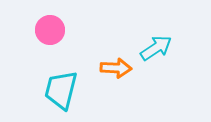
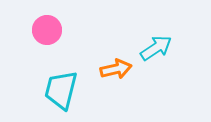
pink circle: moved 3 px left
orange arrow: moved 1 px down; rotated 16 degrees counterclockwise
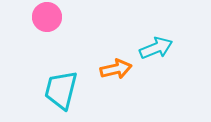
pink circle: moved 13 px up
cyan arrow: rotated 12 degrees clockwise
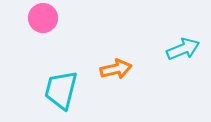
pink circle: moved 4 px left, 1 px down
cyan arrow: moved 27 px right, 1 px down
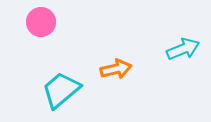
pink circle: moved 2 px left, 4 px down
cyan trapezoid: rotated 36 degrees clockwise
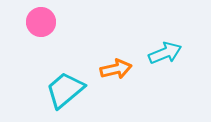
cyan arrow: moved 18 px left, 4 px down
cyan trapezoid: moved 4 px right
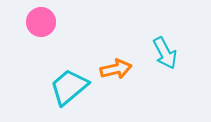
cyan arrow: rotated 84 degrees clockwise
cyan trapezoid: moved 4 px right, 3 px up
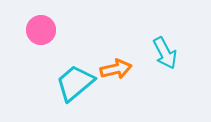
pink circle: moved 8 px down
cyan trapezoid: moved 6 px right, 4 px up
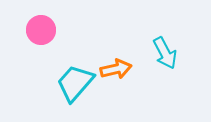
cyan trapezoid: rotated 9 degrees counterclockwise
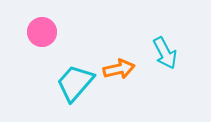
pink circle: moved 1 px right, 2 px down
orange arrow: moved 3 px right
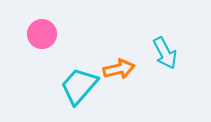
pink circle: moved 2 px down
cyan trapezoid: moved 4 px right, 3 px down
